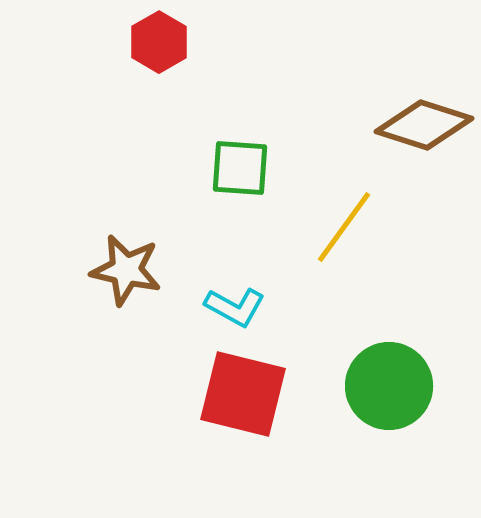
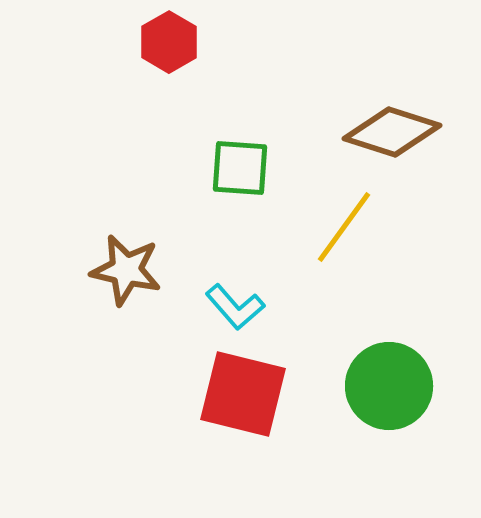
red hexagon: moved 10 px right
brown diamond: moved 32 px left, 7 px down
cyan L-shape: rotated 20 degrees clockwise
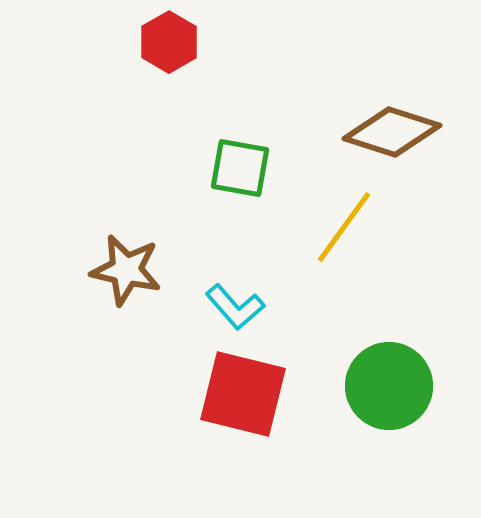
green square: rotated 6 degrees clockwise
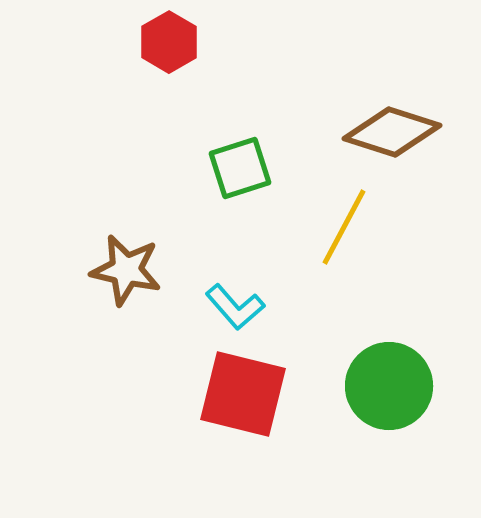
green square: rotated 28 degrees counterclockwise
yellow line: rotated 8 degrees counterclockwise
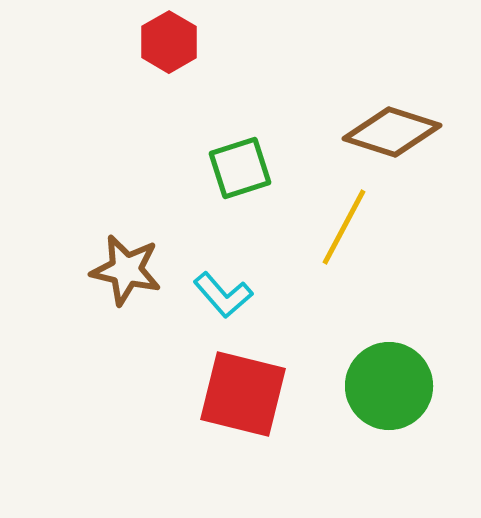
cyan L-shape: moved 12 px left, 12 px up
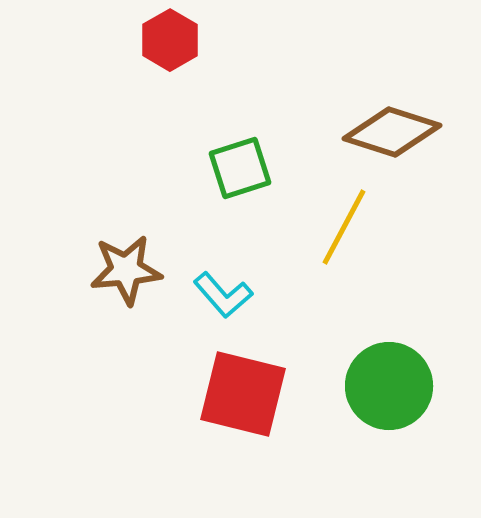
red hexagon: moved 1 px right, 2 px up
brown star: rotated 18 degrees counterclockwise
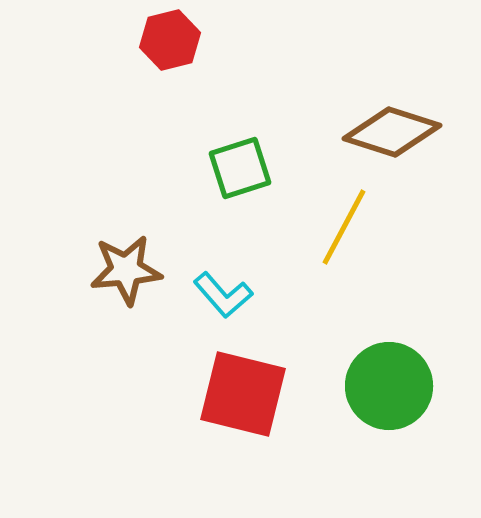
red hexagon: rotated 16 degrees clockwise
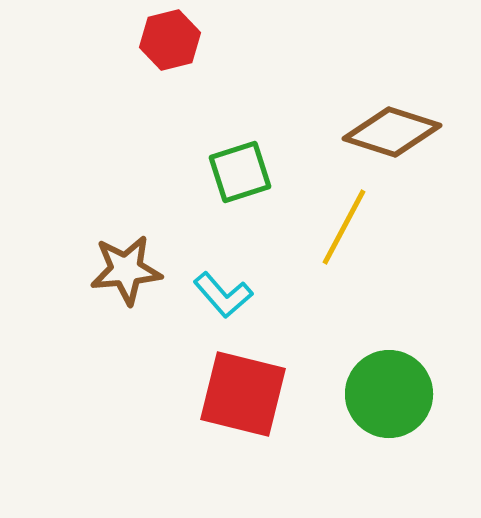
green square: moved 4 px down
green circle: moved 8 px down
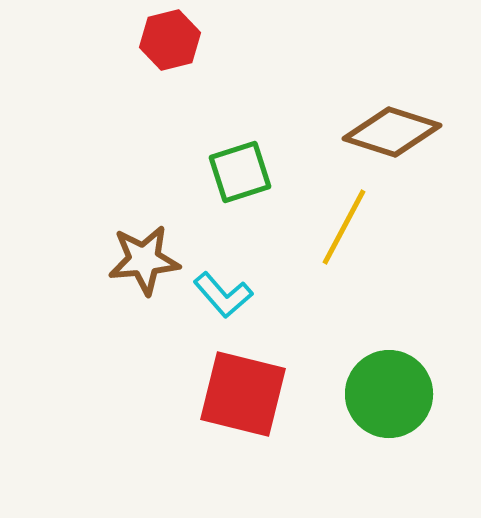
brown star: moved 18 px right, 10 px up
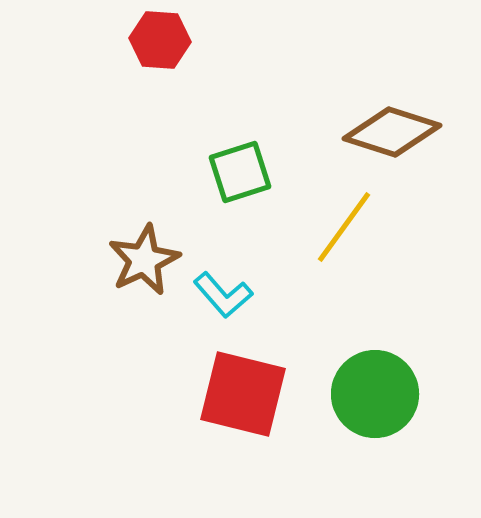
red hexagon: moved 10 px left; rotated 18 degrees clockwise
yellow line: rotated 8 degrees clockwise
brown star: rotated 20 degrees counterclockwise
green circle: moved 14 px left
